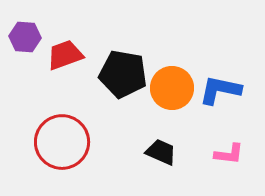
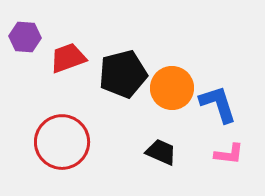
red trapezoid: moved 3 px right, 3 px down
black pentagon: rotated 24 degrees counterclockwise
blue L-shape: moved 2 px left, 14 px down; rotated 60 degrees clockwise
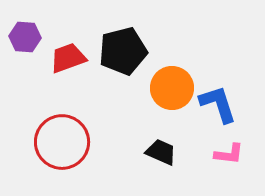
black pentagon: moved 23 px up
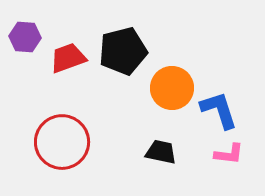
blue L-shape: moved 1 px right, 6 px down
black trapezoid: rotated 12 degrees counterclockwise
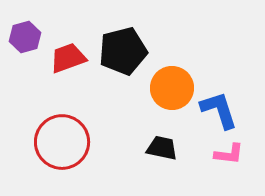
purple hexagon: rotated 20 degrees counterclockwise
black trapezoid: moved 1 px right, 4 px up
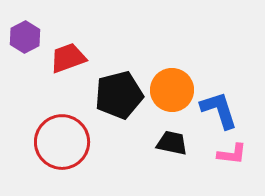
purple hexagon: rotated 12 degrees counterclockwise
black pentagon: moved 4 px left, 44 px down
orange circle: moved 2 px down
black trapezoid: moved 10 px right, 5 px up
pink L-shape: moved 3 px right
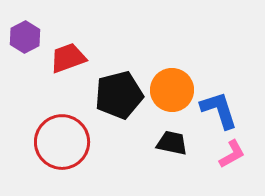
pink L-shape: rotated 36 degrees counterclockwise
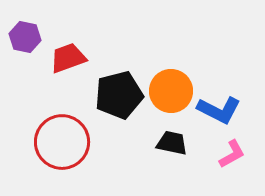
purple hexagon: rotated 20 degrees counterclockwise
orange circle: moved 1 px left, 1 px down
blue L-shape: rotated 135 degrees clockwise
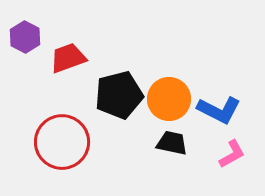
purple hexagon: rotated 16 degrees clockwise
orange circle: moved 2 px left, 8 px down
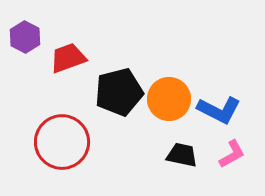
black pentagon: moved 3 px up
black trapezoid: moved 10 px right, 12 px down
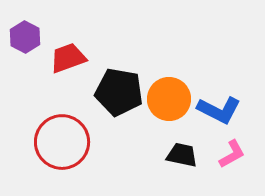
black pentagon: rotated 24 degrees clockwise
